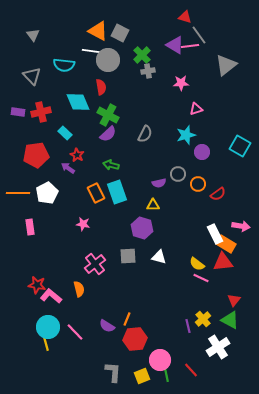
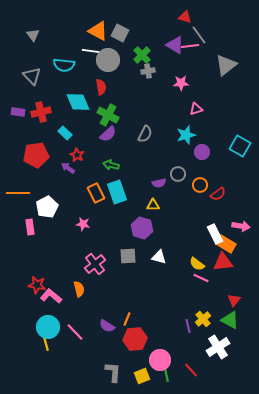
orange circle at (198, 184): moved 2 px right, 1 px down
white pentagon at (47, 193): moved 14 px down
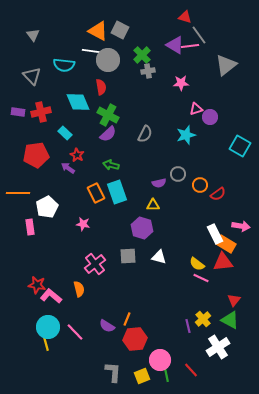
gray square at (120, 33): moved 3 px up
purple circle at (202, 152): moved 8 px right, 35 px up
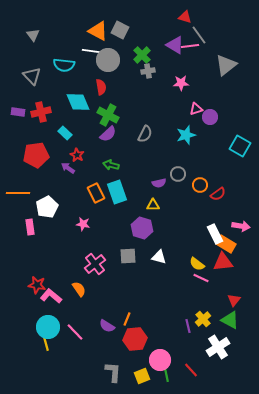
orange semicircle at (79, 289): rotated 21 degrees counterclockwise
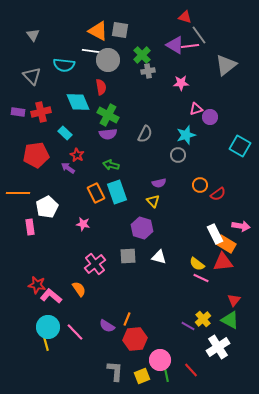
gray square at (120, 30): rotated 18 degrees counterclockwise
purple semicircle at (108, 134): rotated 36 degrees clockwise
gray circle at (178, 174): moved 19 px up
yellow triangle at (153, 205): moved 4 px up; rotated 48 degrees clockwise
purple line at (188, 326): rotated 48 degrees counterclockwise
gray L-shape at (113, 372): moved 2 px right, 1 px up
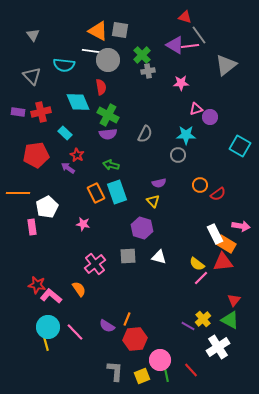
cyan star at (186, 135): rotated 18 degrees clockwise
pink rectangle at (30, 227): moved 2 px right
pink line at (201, 278): rotated 70 degrees counterclockwise
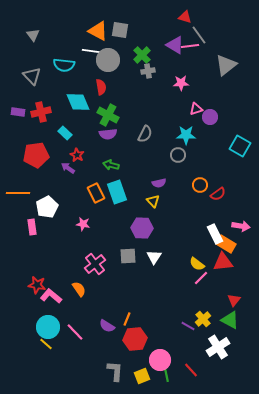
purple hexagon at (142, 228): rotated 15 degrees counterclockwise
white triangle at (159, 257): moved 5 px left; rotated 49 degrees clockwise
yellow line at (46, 344): rotated 32 degrees counterclockwise
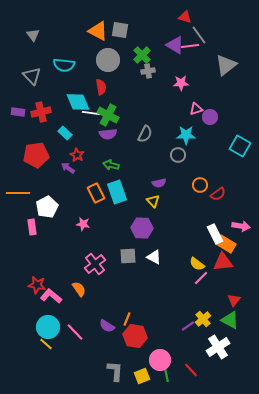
white line at (91, 51): moved 62 px down
white triangle at (154, 257): rotated 35 degrees counterclockwise
purple line at (188, 326): rotated 64 degrees counterclockwise
red hexagon at (135, 339): moved 3 px up; rotated 15 degrees clockwise
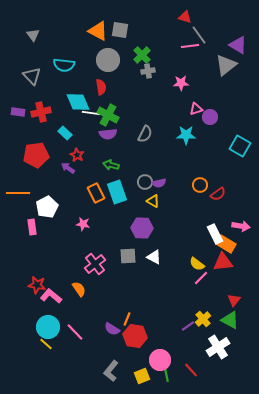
purple triangle at (175, 45): moved 63 px right
gray circle at (178, 155): moved 33 px left, 27 px down
yellow triangle at (153, 201): rotated 16 degrees counterclockwise
purple semicircle at (107, 326): moved 5 px right, 3 px down
gray L-shape at (115, 371): moved 4 px left; rotated 145 degrees counterclockwise
